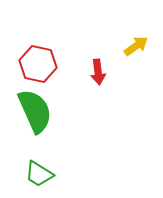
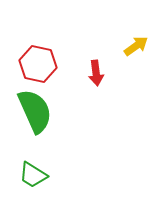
red arrow: moved 2 px left, 1 px down
green trapezoid: moved 6 px left, 1 px down
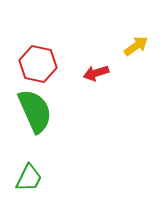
red arrow: rotated 80 degrees clockwise
green trapezoid: moved 4 px left, 3 px down; rotated 96 degrees counterclockwise
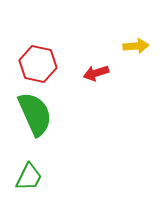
yellow arrow: rotated 30 degrees clockwise
green semicircle: moved 3 px down
green trapezoid: moved 1 px up
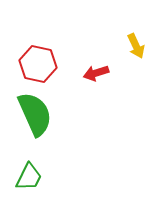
yellow arrow: rotated 70 degrees clockwise
